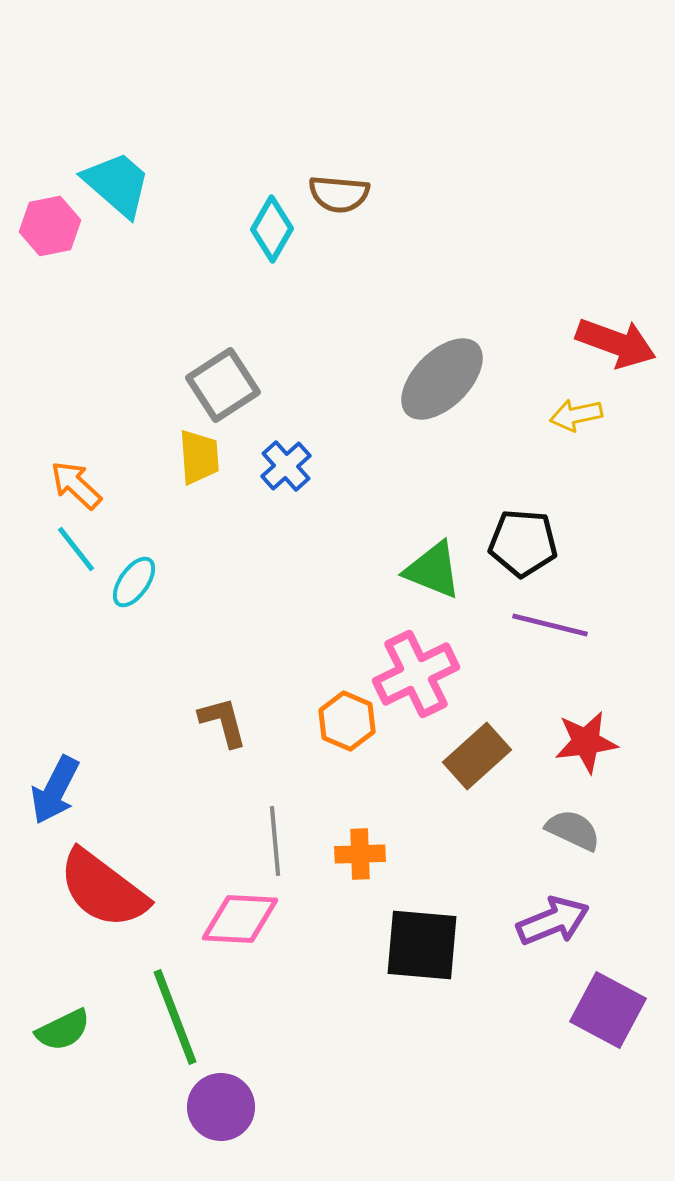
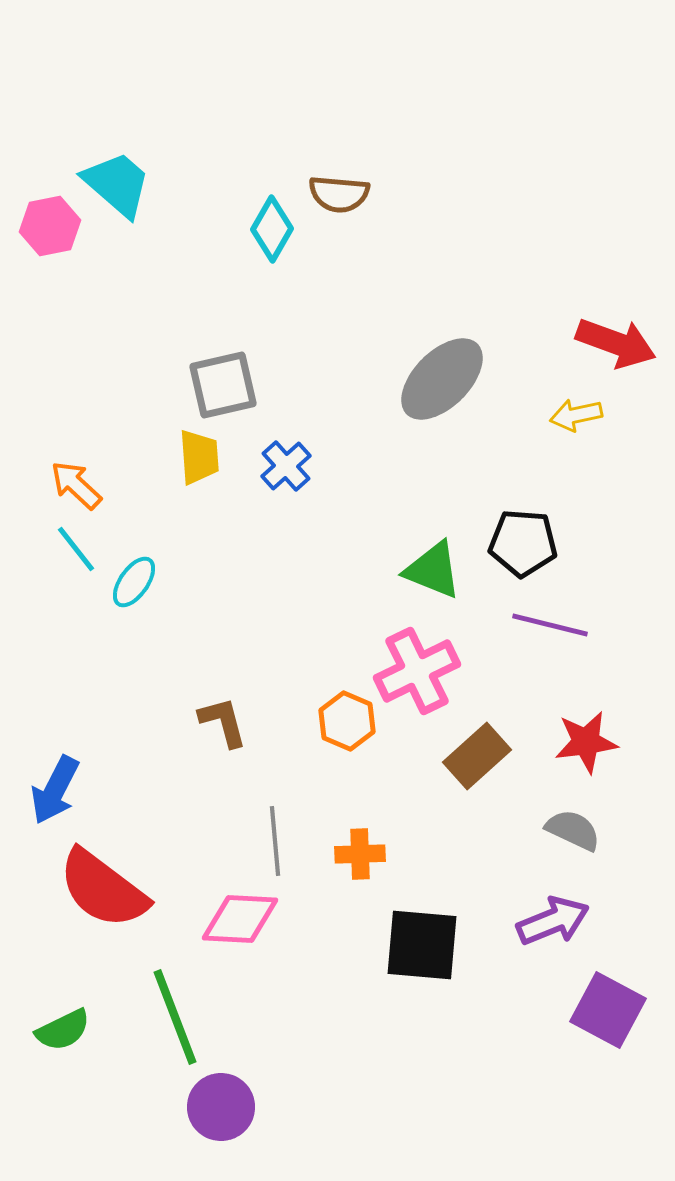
gray square: rotated 20 degrees clockwise
pink cross: moved 1 px right, 3 px up
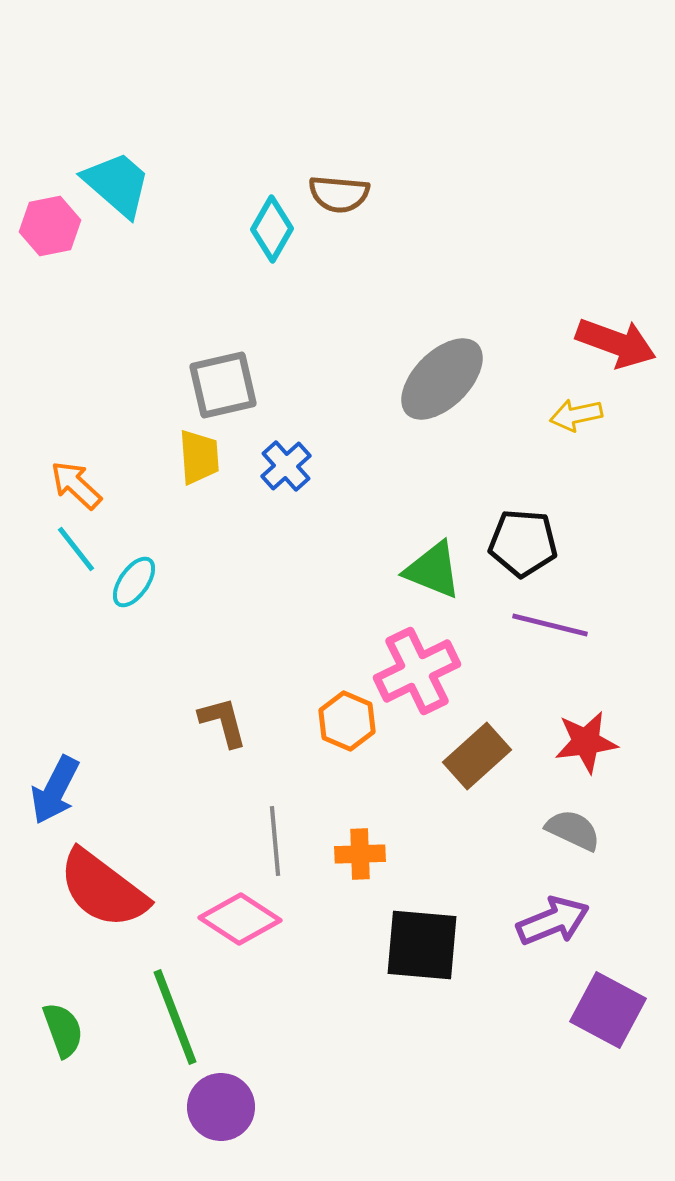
pink diamond: rotated 30 degrees clockwise
green semicircle: rotated 84 degrees counterclockwise
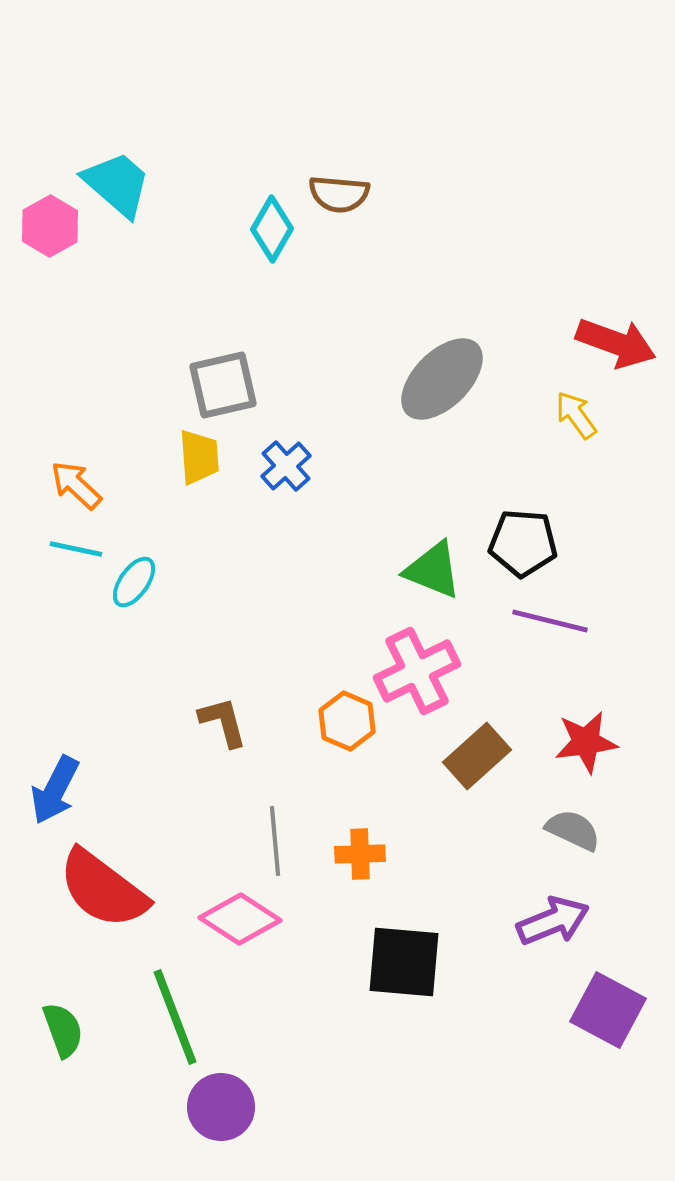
pink hexagon: rotated 18 degrees counterclockwise
yellow arrow: rotated 66 degrees clockwise
cyan line: rotated 40 degrees counterclockwise
purple line: moved 4 px up
black square: moved 18 px left, 17 px down
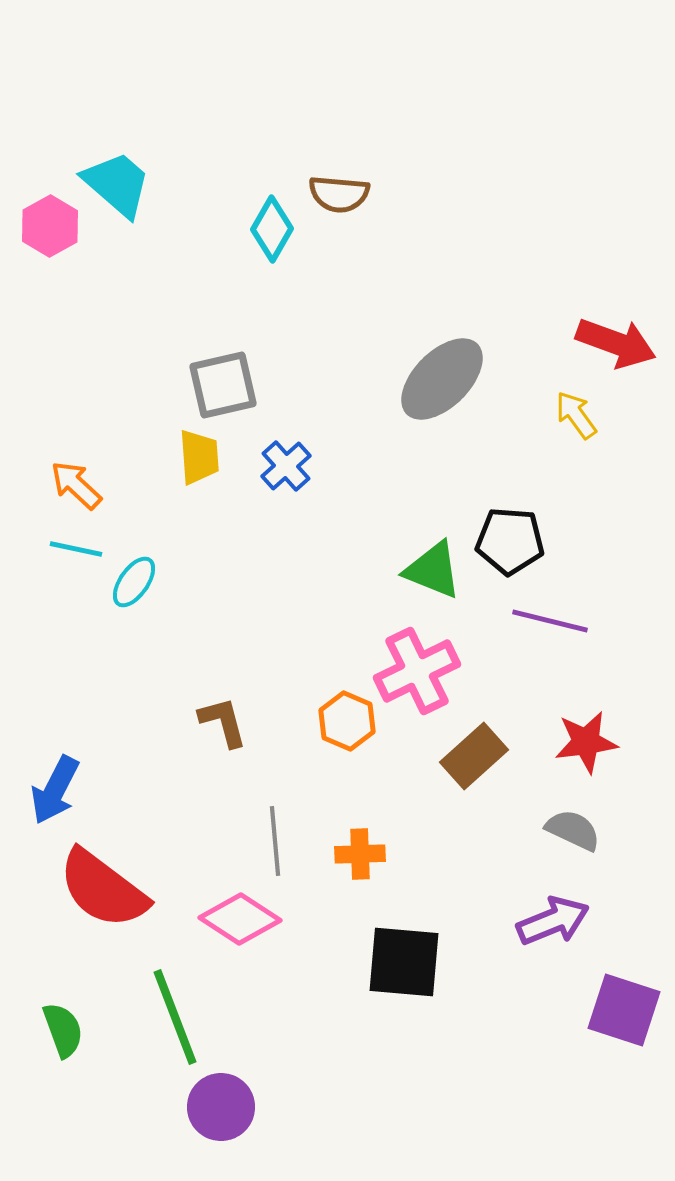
black pentagon: moved 13 px left, 2 px up
brown rectangle: moved 3 px left
purple square: moved 16 px right; rotated 10 degrees counterclockwise
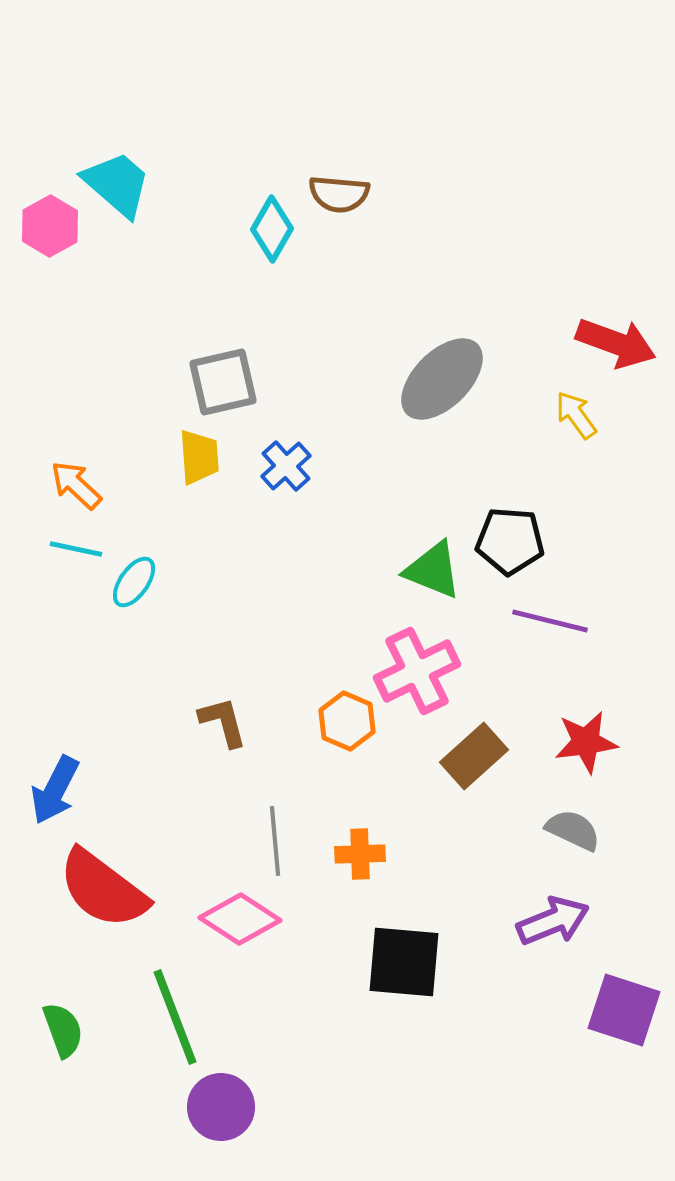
gray square: moved 3 px up
